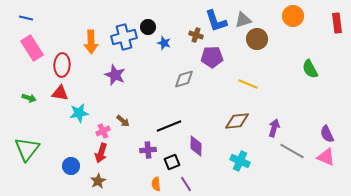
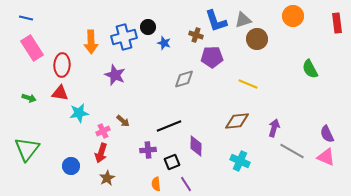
brown star: moved 9 px right, 3 px up
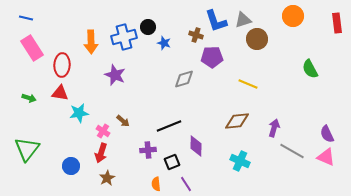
pink cross: rotated 32 degrees counterclockwise
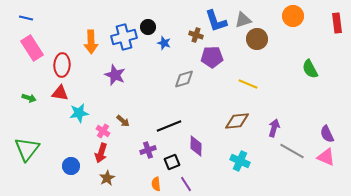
purple cross: rotated 14 degrees counterclockwise
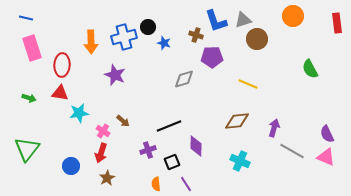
pink rectangle: rotated 15 degrees clockwise
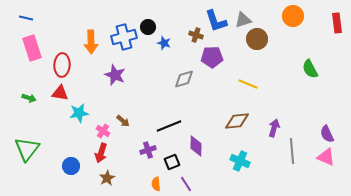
gray line: rotated 55 degrees clockwise
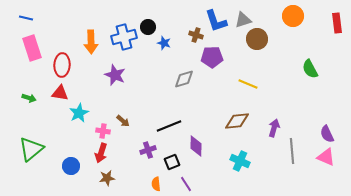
cyan star: rotated 18 degrees counterclockwise
pink cross: rotated 24 degrees counterclockwise
green triangle: moved 4 px right; rotated 12 degrees clockwise
brown star: rotated 21 degrees clockwise
